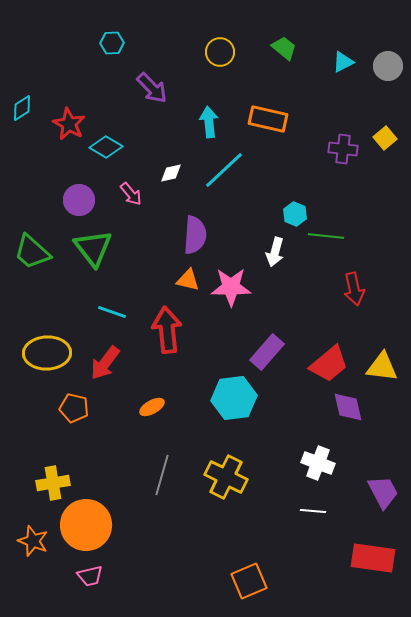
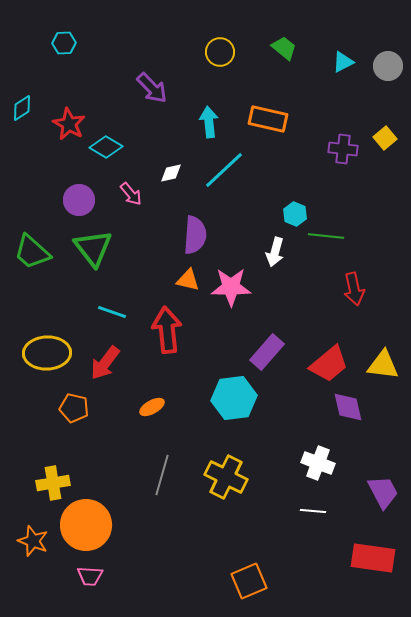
cyan hexagon at (112, 43): moved 48 px left
yellow triangle at (382, 367): moved 1 px right, 2 px up
pink trapezoid at (90, 576): rotated 16 degrees clockwise
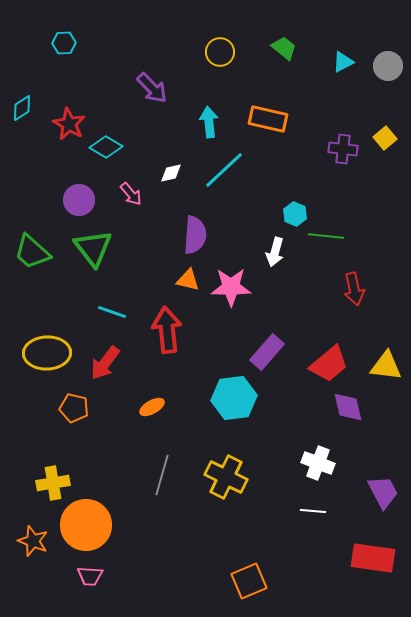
yellow triangle at (383, 365): moved 3 px right, 1 px down
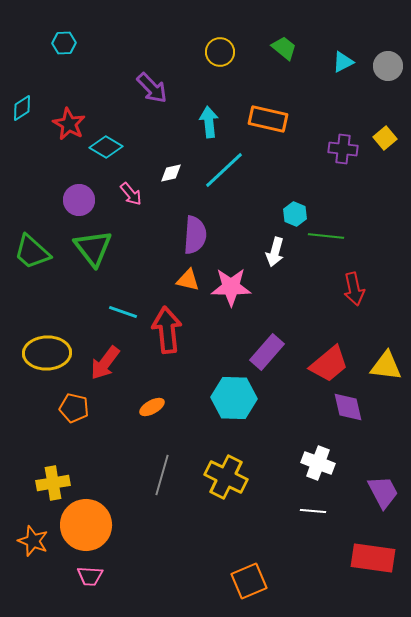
cyan line at (112, 312): moved 11 px right
cyan hexagon at (234, 398): rotated 9 degrees clockwise
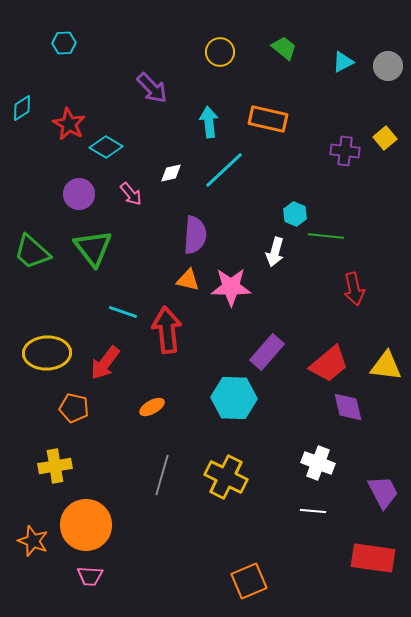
purple cross at (343, 149): moved 2 px right, 2 px down
purple circle at (79, 200): moved 6 px up
yellow cross at (53, 483): moved 2 px right, 17 px up
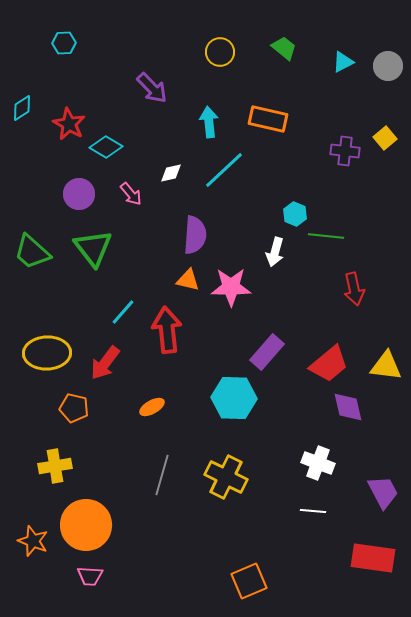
cyan line at (123, 312): rotated 68 degrees counterclockwise
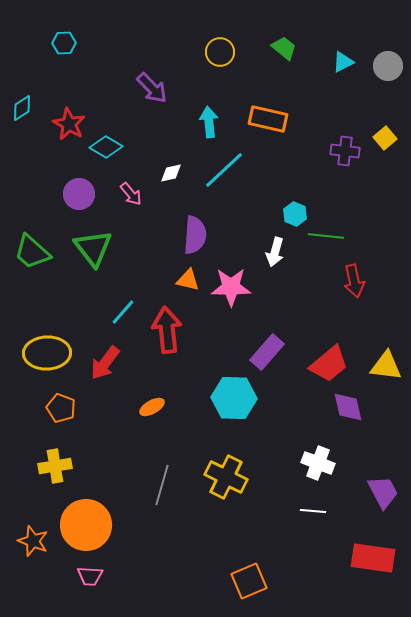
red arrow at (354, 289): moved 8 px up
orange pentagon at (74, 408): moved 13 px left; rotated 8 degrees clockwise
gray line at (162, 475): moved 10 px down
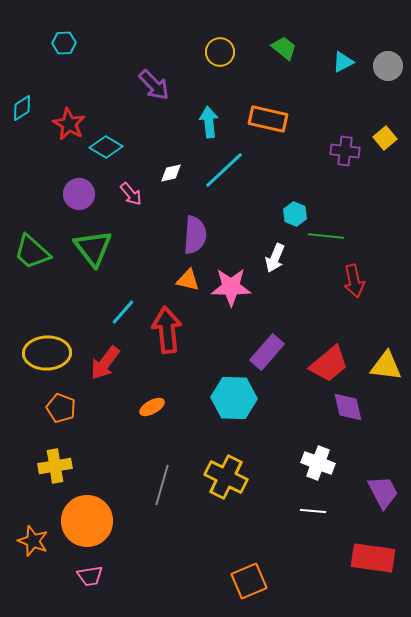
purple arrow at (152, 88): moved 2 px right, 3 px up
white arrow at (275, 252): moved 6 px down; rotated 8 degrees clockwise
orange circle at (86, 525): moved 1 px right, 4 px up
pink trapezoid at (90, 576): rotated 12 degrees counterclockwise
